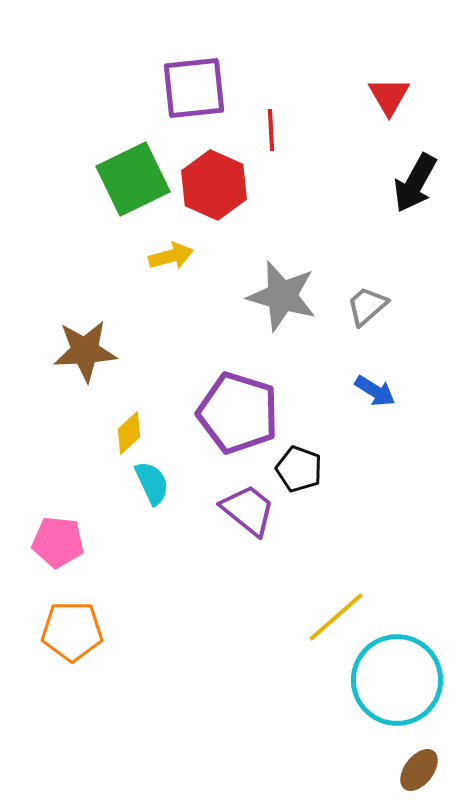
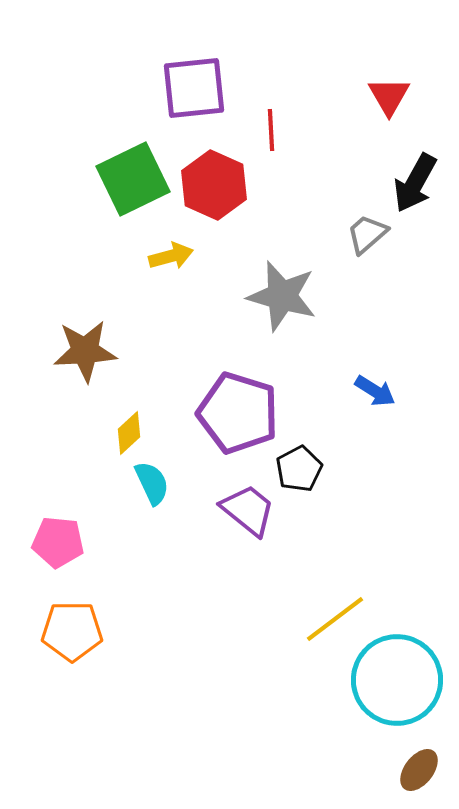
gray trapezoid: moved 72 px up
black pentagon: rotated 24 degrees clockwise
yellow line: moved 1 px left, 2 px down; rotated 4 degrees clockwise
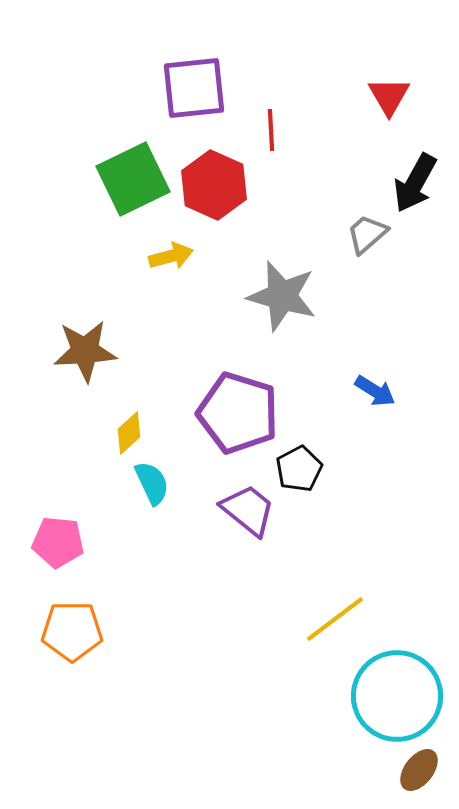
cyan circle: moved 16 px down
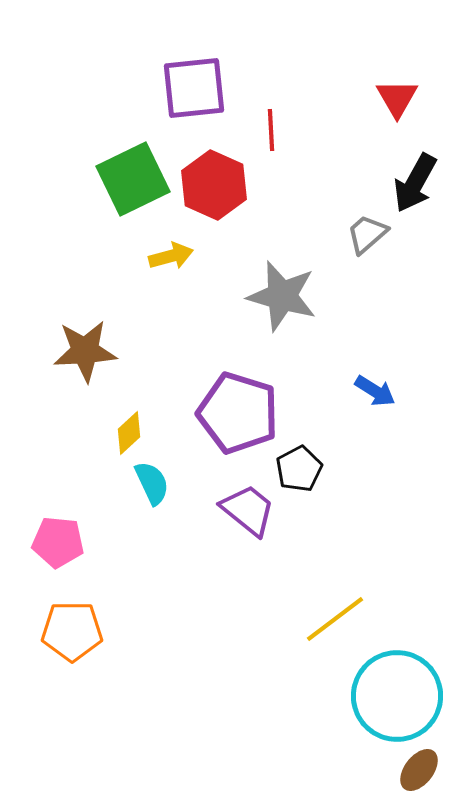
red triangle: moved 8 px right, 2 px down
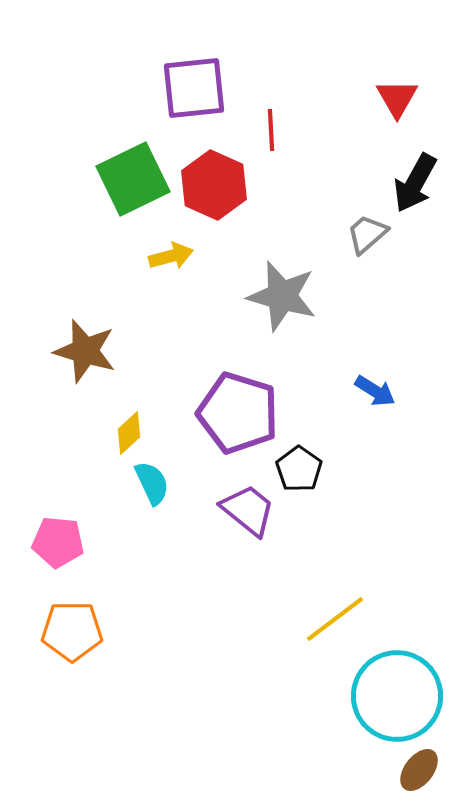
brown star: rotated 20 degrees clockwise
black pentagon: rotated 9 degrees counterclockwise
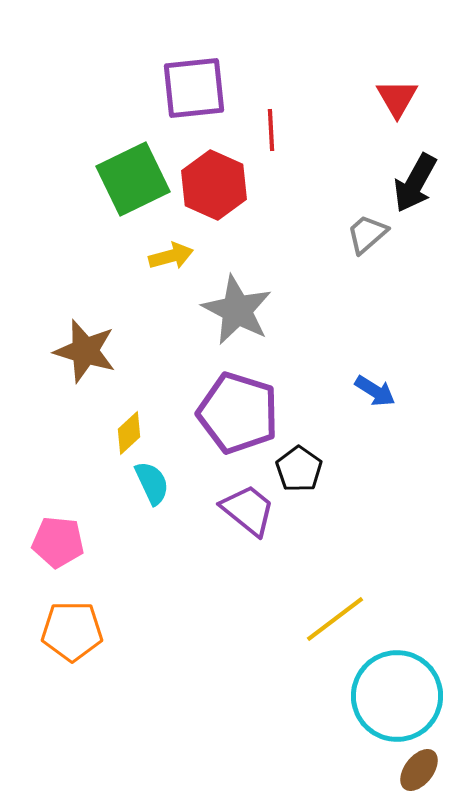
gray star: moved 45 px left, 14 px down; rotated 12 degrees clockwise
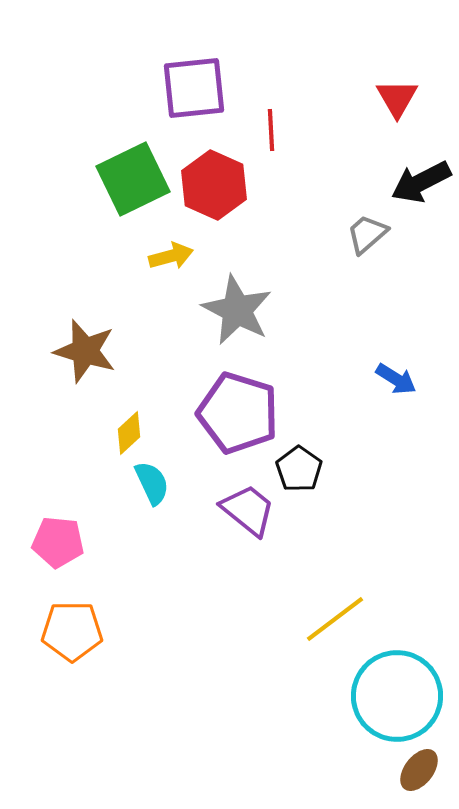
black arrow: moved 6 px right, 1 px up; rotated 34 degrees clockwise
blue arrow: moved 21 px right, 12 px up
